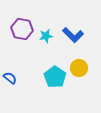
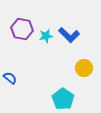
blue L-shape: moved 4 px left
yellow circle: moved 5 px right
cyan pentagon: moved 8 px right, 22 px down
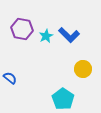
cyan star: rotated 16 degrees counterclockwise
yellow circle: moved 1 px left, 1 px down
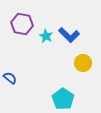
purple hexagon: moved 5 px up
cyan star: rotated 16 degrees counterclockwise
yellow circle: moved 6 px up
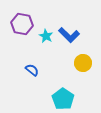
blue semicircle: moved 22 px right, 8 px up
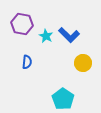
blue semicircle: moved 5 px left, 8 px up; rotated 56 degrees clockwise
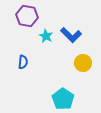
purple hexagon: moved 5 px right, 8 px up
blue L-shape: moved 2 px right
blue semicircle: moved 4 px left
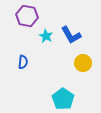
blue L-shape: rotated 15 degrees clockwise
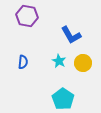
cyan star: moved 13 px right, 25 px down
